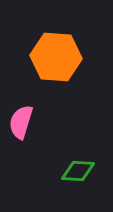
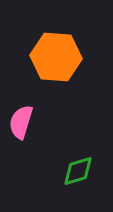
green diamond: rotated 20 degrees counterclockwise
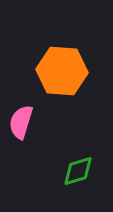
orange hexagon: moved 6 px right, 14 px down
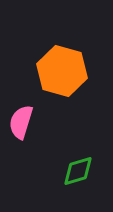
orange hexagon: rotated 12 degrees clockwise
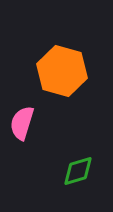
pink semicircle: moved 1 px right, 1 px down
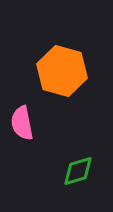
pink semicircle: rotated 28 degrees counterclockwise
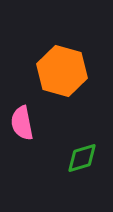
green diamond: moved 4 px right, 13 px up
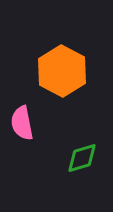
orange hexagon: rotated 12 degrees clockwise
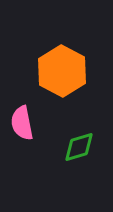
green diamond: moved 3 px left, 11 px up
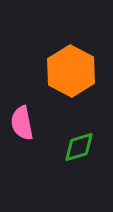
orange hexagon: moved 9 px right
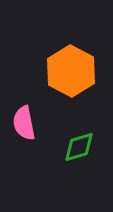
pink semicircle: moved 2 px right
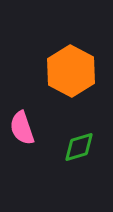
pink semicircle: moved 2 px left, 5 px down; rotated 8 degrees counterclockwise
